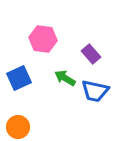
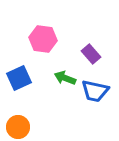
green arrow: rotated 10 degrees counterclockwise
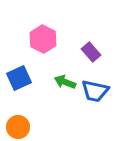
pink hexagon: rotated 20 degrees clockwise
purple rectangle: moved 2 px up
green arrow: moved 4 px down
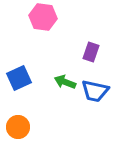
pink hexagon: moved 22 px up; rotated 20 degrees counterclockwise
purple rectangle: rotated 60 degrees clockwise
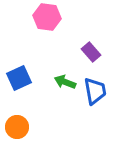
pink hexagon: moved 4 px right
purple rectangle: rotated 60 degrees counterclockwise
blue trapezoid: rotated 112 degrees counterclockwise
orange circle: moved 1 px left
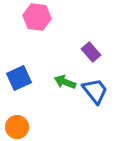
pink hexagon: moved 10 px left
blue trapezoid: rotated 28 degrees counterclockwise
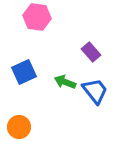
blue square: moved 5 px right, 6 px up
orange circle: moved 2 px right
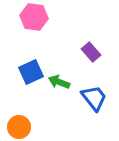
pink hexagon: moved 3 px left
blue square: moved 7 px right
green arrow: moved 6 px left
blue trapezoid: moved 1 px left, 7 px down
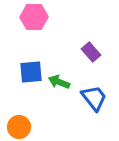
pink hexagon: rotated 8 degrees counterclockwise
blue square: rotated 20 degrees clockwise
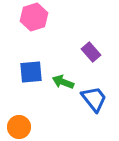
pink hexagon: rotated 16 degrees counterclockwise
green arrow: moved 4 px right
blue trapezoid: moved 1 px down
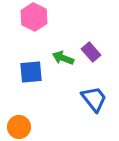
pink hexagon: rotated 16 degrees counterclockwise
green arrow: moved 24 px up
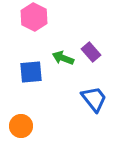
orange circle: moved 2 px right, 1 px up
